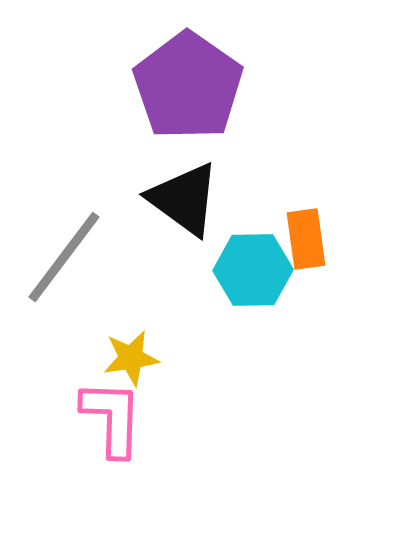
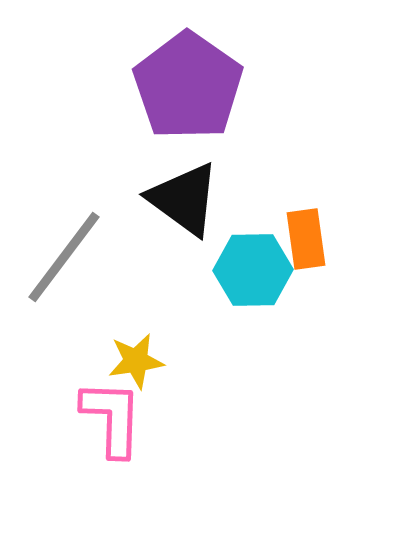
yellow star: moved 5 px right, 3 px down
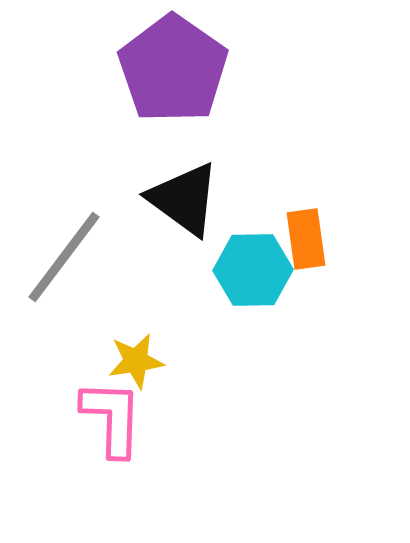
purple pentagon: moved 15 px left, 17 px up
